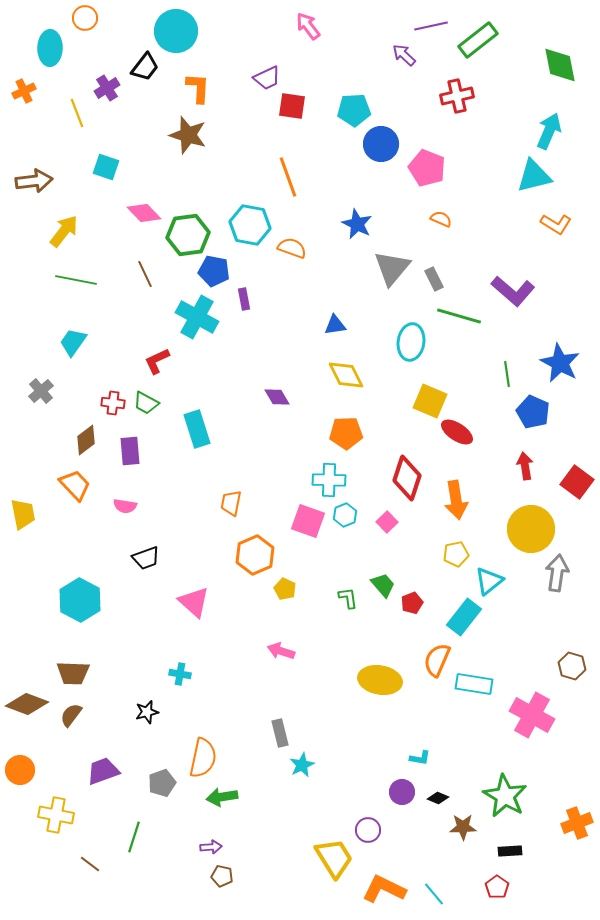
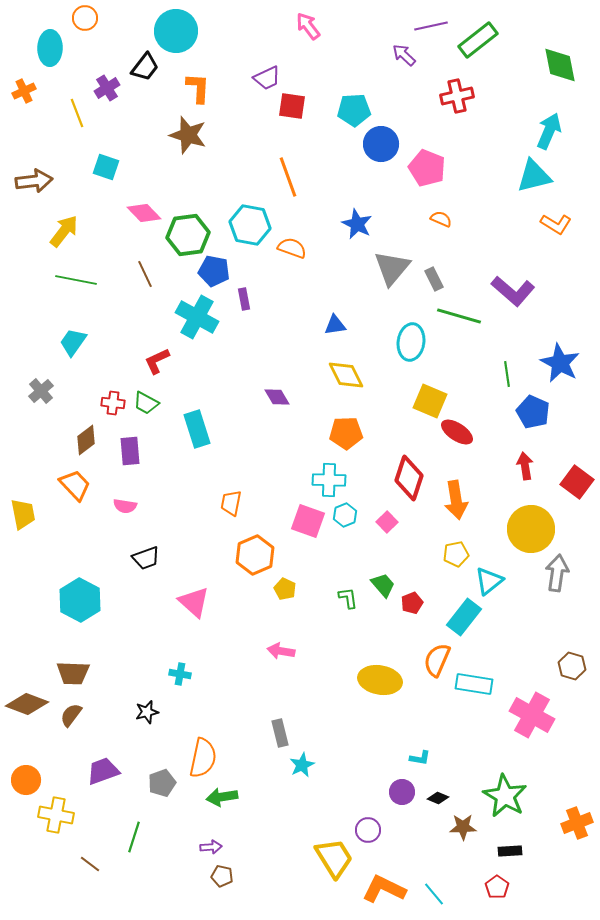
red diamond at (407, 478): moved 2 px right
pink arrow at (281, 651): rotated 8 degrees counterclockwise
orange circle at (20, 770): moved 6 px right, 10 px down
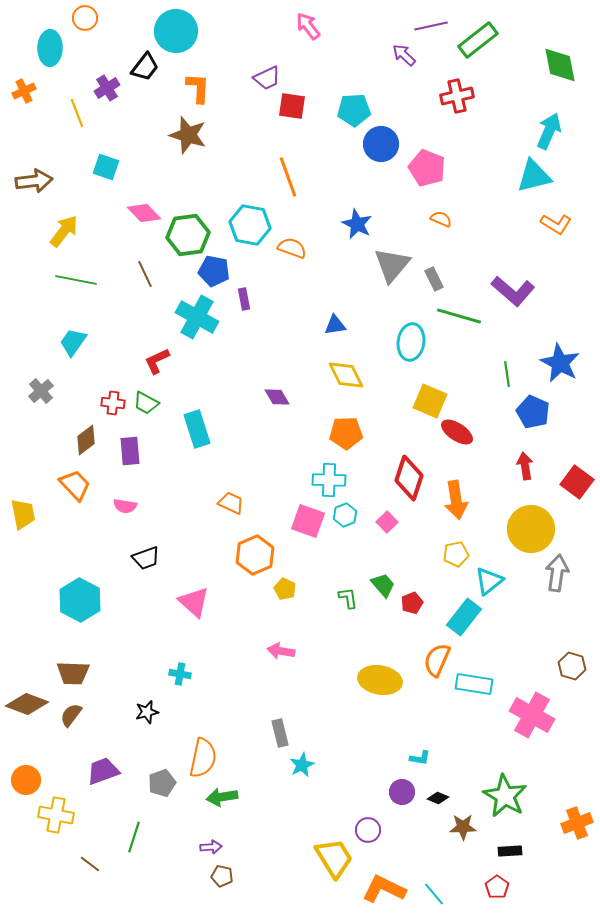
gray triangle at (392, 268): moved 3 px up
orange trapezoid at (231, 503): rotated 104 degrees clockwise
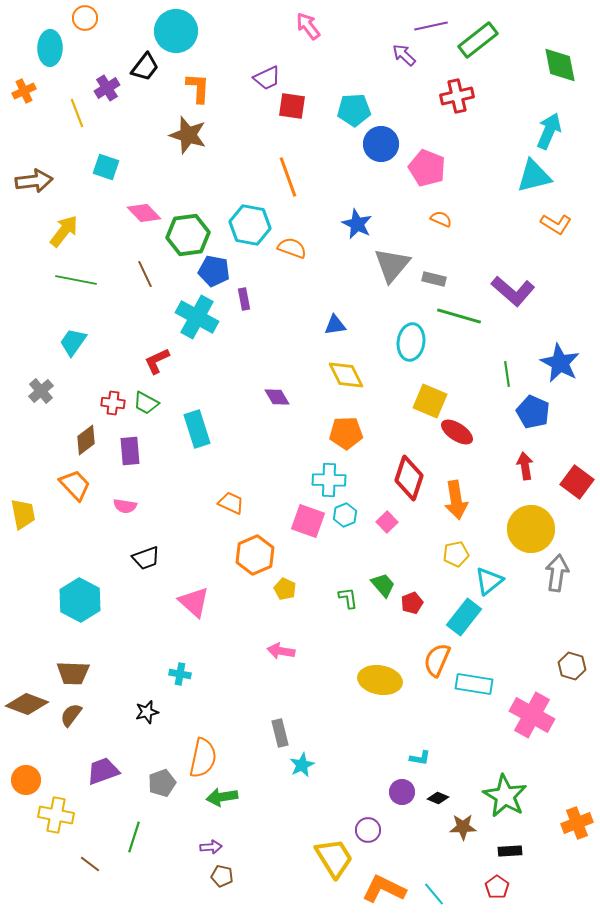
gray rectangle at (434, 279): rotated 50 degrees counterclockwise
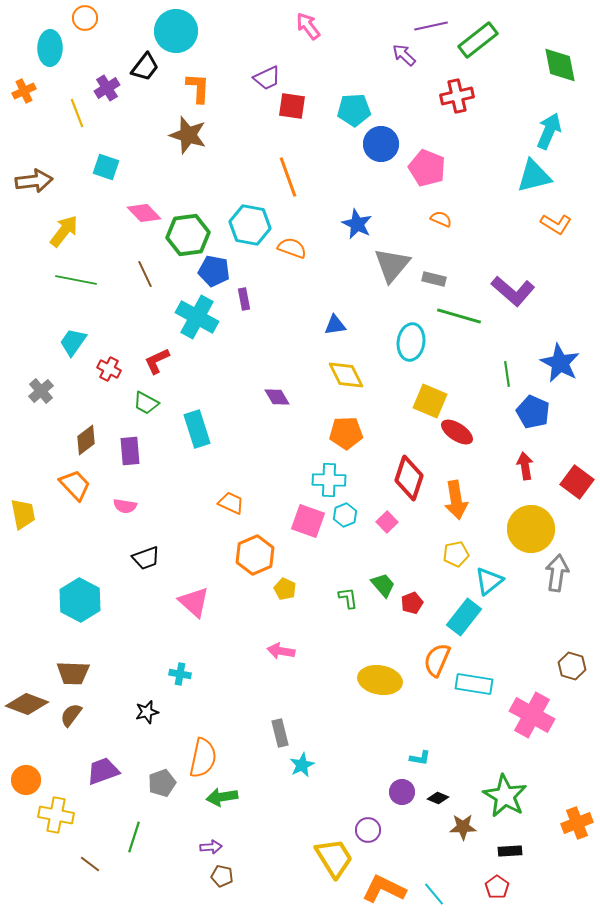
red cross at (113, 403): moved 4 px left, 34 px up; rotated 20 degrees clockwise
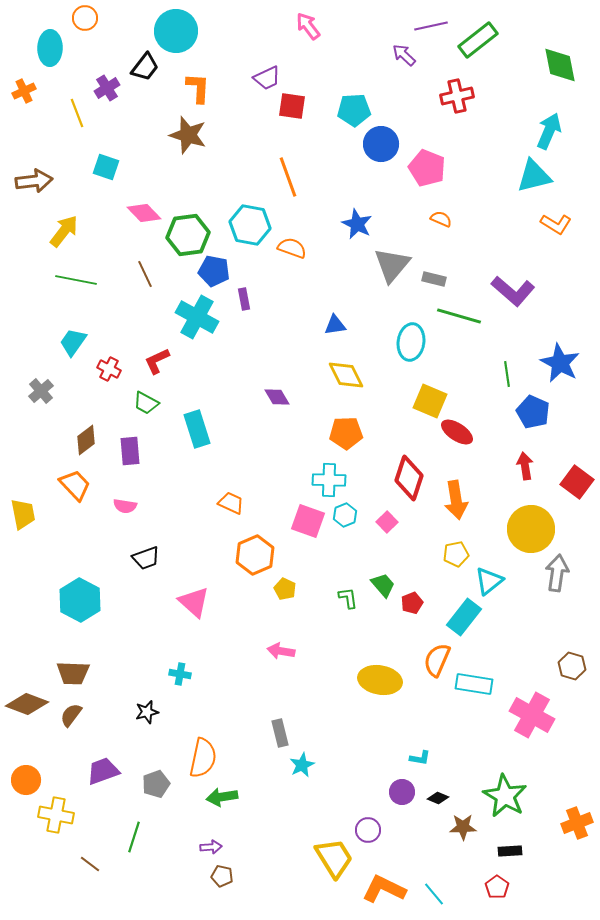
gray pentagon at (162, 783): moved 6 px left, 1 px down
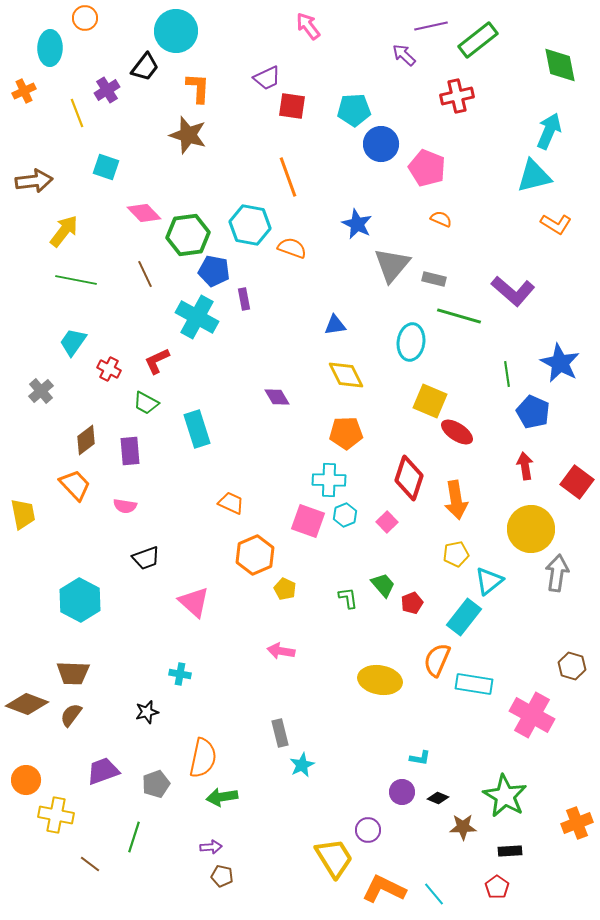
purple cross at (107, 88): moved 2 px down
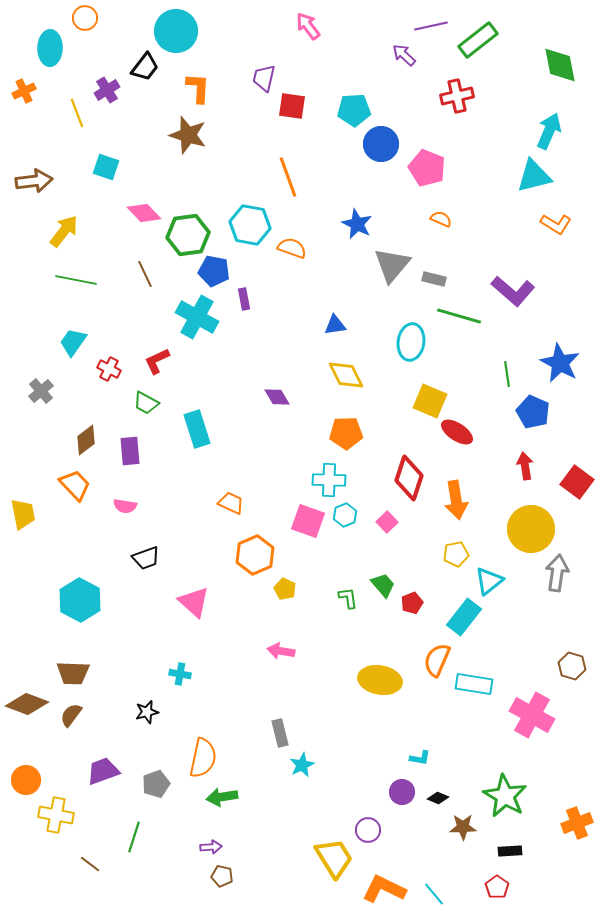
purple trapezoid at (267, 78): moved 3 px left; rotated 128 degrees clockwise
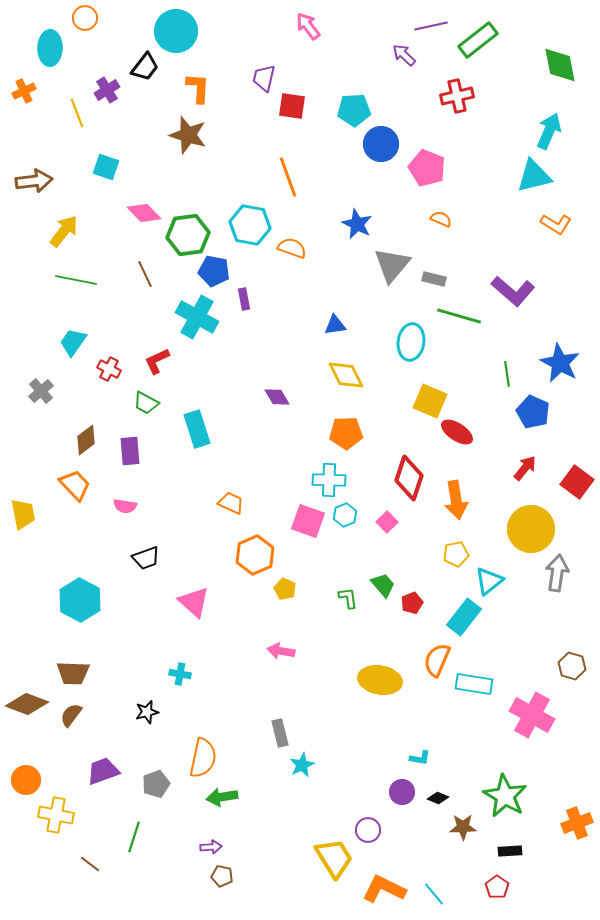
red arrow at (525, 466): moved 2 px down; rotated 48 degrees clockwise
